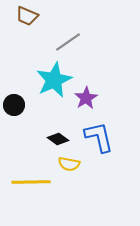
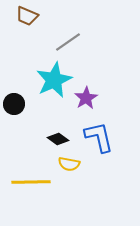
black circle: moved 1 px up
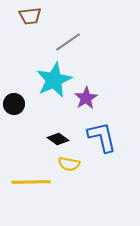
brown trapezoid: moved 3 px right; rotated 30 degrees counterclockwise
blue L-shape: moved 3 px right
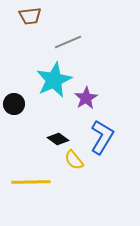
gray line: rotated 12 degrees clockwise
blue L-shape: rotated 44 degrees clockwise
yellow semicircle: moved 5 px right, 4 px up; rotated 40 degrees clockwise
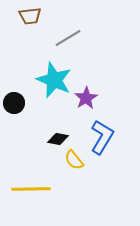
gray line: moved 4 px up; rotated 8 degrees counterclockwise
cyan star: rotated 24 degrees counterclockwise
black circle: moved 1 px up
black diamond: rotated 25 degrees counterclockwise
yellow line: moved 7 px down
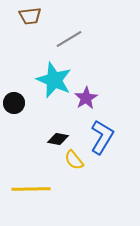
gray line: moved 1 px right, 1 px down
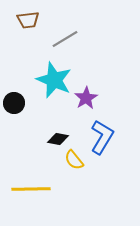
brown trapezoid: moved 2 px left, 4 px down
gray line: moved 4 px left
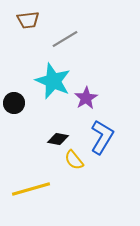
cyan star: moved 1 px left, 1 px down
yellow line: rotated 15 degrees counterclockwise
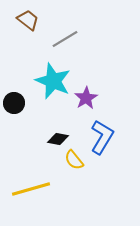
brown trapezoid: rotated 135 degrees counterclockwise
